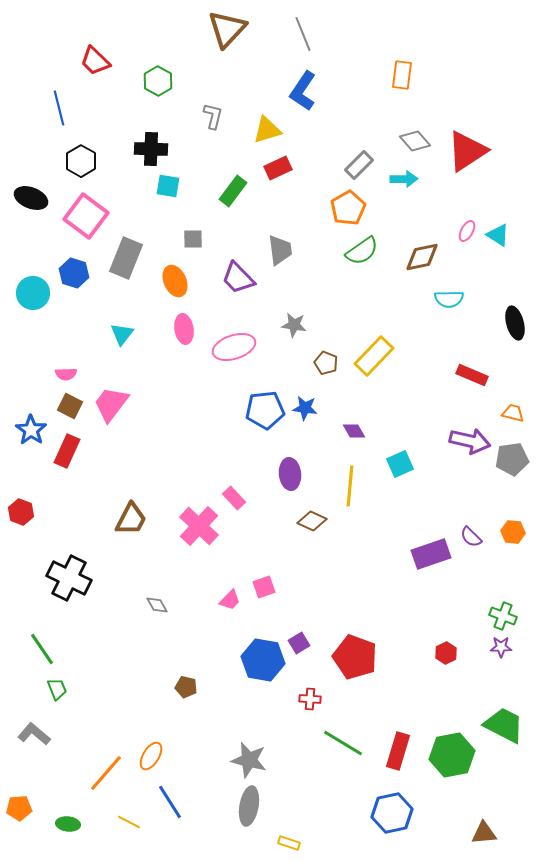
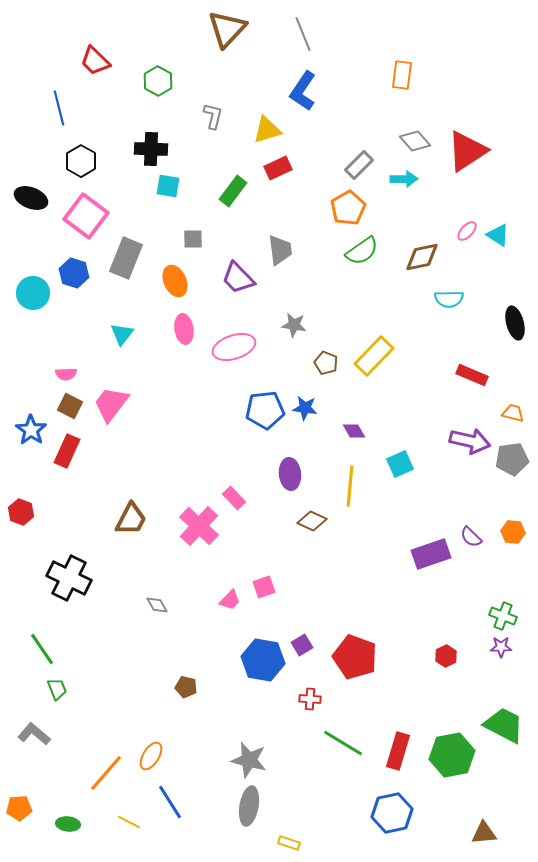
pink ellipse at (467, 231): rotated 15 degrees clockwise
purple square at (299, 643): moved 3 px right, 2 px down
red hexagon at (446, 653): moved 3 px down
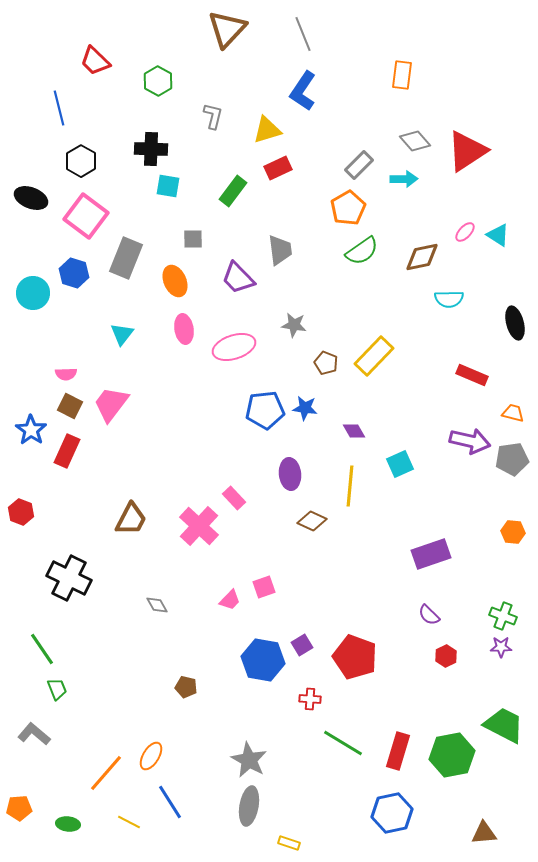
pink ellipse at (467, 231): moved 2 px left, 1 px down
purple semicircle at (471, 537): moved 42 px left, 78 px down
gray star at (249, 760): rotated 15 degrees clockwise
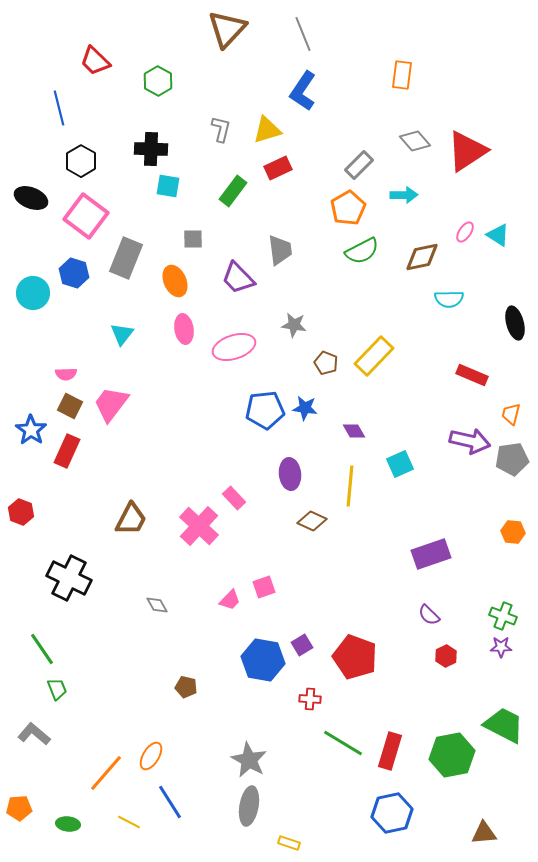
gray L-shape at (213, 116): moved 8 px right, 13 px down
cyan arrow at (404, 179): moved 16 px down
pink ellipse at (465, 232): rotated 10 degrees counterclockwise
green semicircle at (362, 251): rotated 8 degrees clockwise
orange trapezoid at (513, 413): moved 2 px left, 1 px down; rotated 90 degrees counterclockwise
red rectangle at (398, 751): moved 8 px left
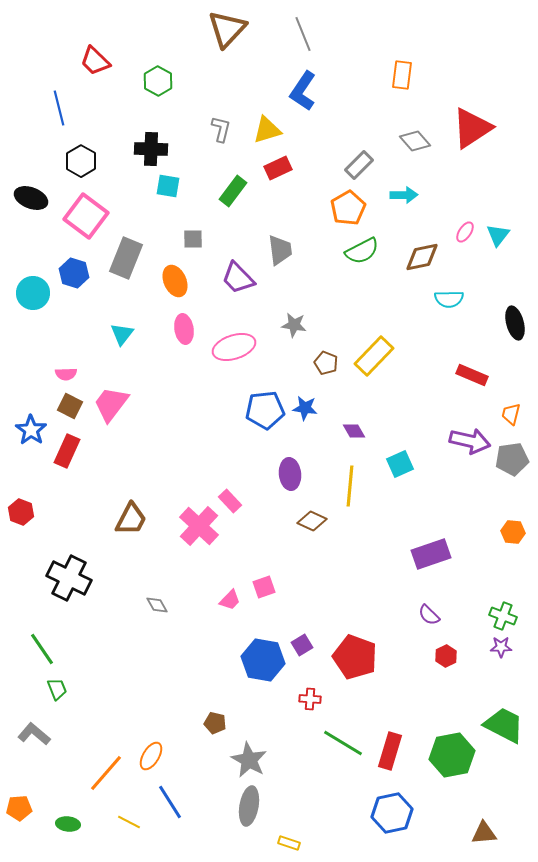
red triangle at (467, 151): moved 5 px right, 23 px up
cyan triangle at (498, 235): rotated 35 degrees clockwise
pink rectangle at (234, 498): moved 4 px left, 3 px down
brown pentagon at (186, 687): moved 29 px right, 36 px down
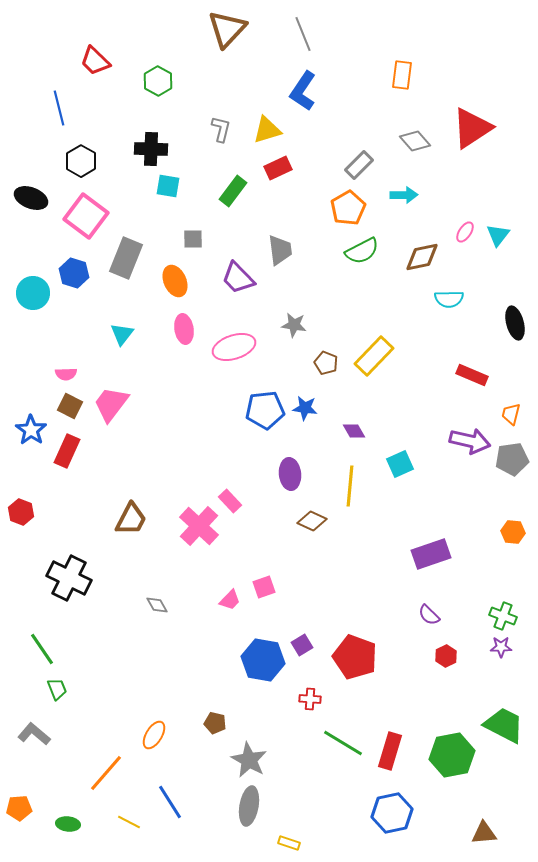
orange ellipse at (151, 756): moved 3 px right, 21 px up
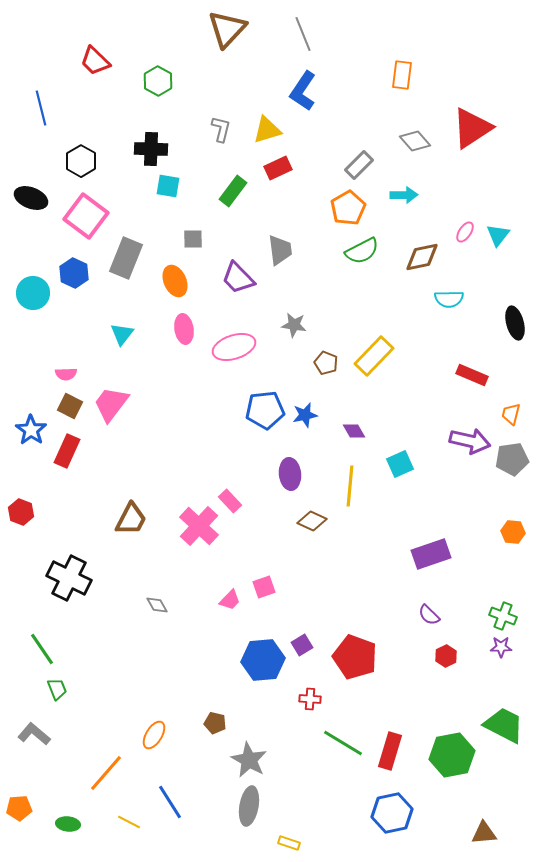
blue line at (59, 108): moved 18 px left
blue hexagon at (74, 273): rotated 8 degrees clockwise
blue star at (305, 408): moved 7 px down; rotated 20 degrees counterclockwise
blue hexagon at (263, 660): rotated 15 degrees counterclockwise
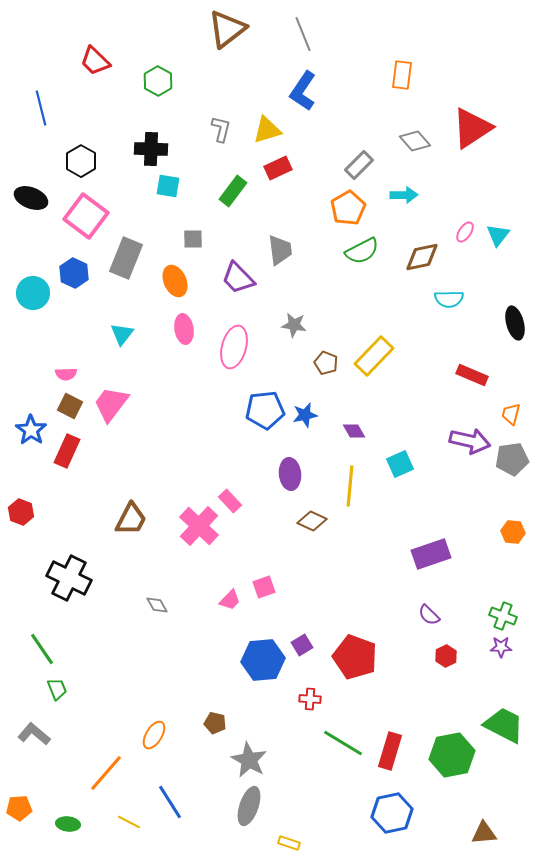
brown triangle at (227, 29): rotated 9 degrees clockwise
pink ellipse at (234, 347): rotated 57 degrees counterclockwise
gray ellipse at (249, 806): rotated 9 degrees clockwise
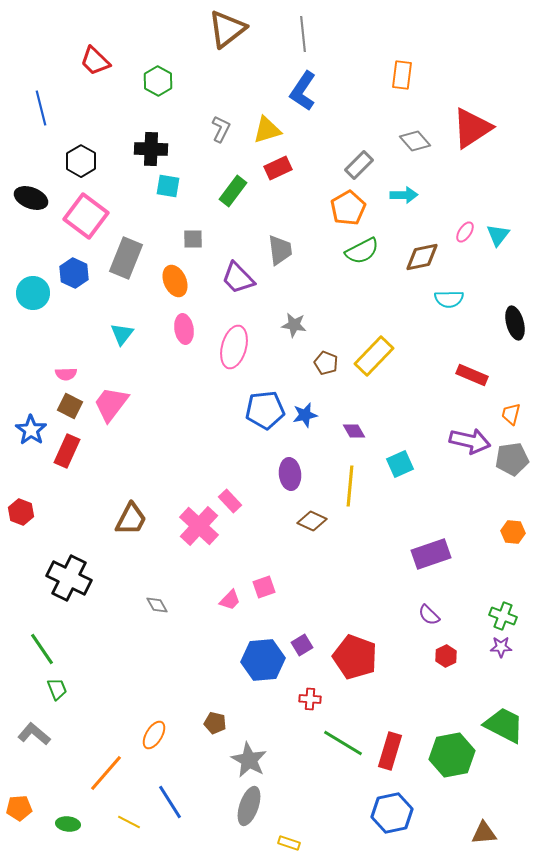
gray line at (303, 34): rotated 16 degrees clockwise
gray L-shape at (221, 129): rotated 12 degrees clockwise
